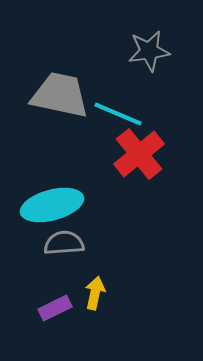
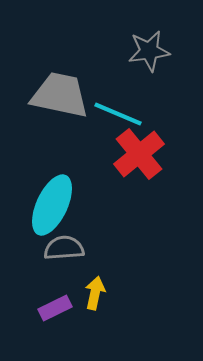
cyan ellipse: rotated 50 degrees counterclockwise
gray semicircle: moved 5 px down
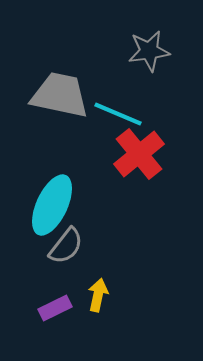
gray semicircle: moved 2 px right, 2 px up; rotated 132 degrees clockwise
yellow arrow: moved 3 px right, 2 px down
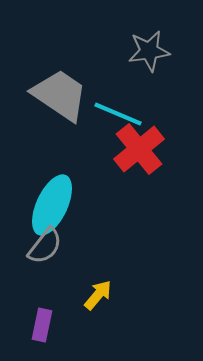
gray trapezoid: rotated 22 degrees clockwise
red cross: moved 5 px up
gray semicircle: moved 21 px left
yellow arrow: rotated 28 degrees clockwise
purple rectangle: moved 13 px left, 17 px down; rotated 52 degrees counterclockwise
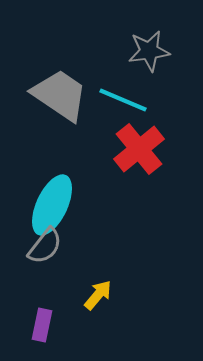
cyan line: moved 5 px right, 14 px up
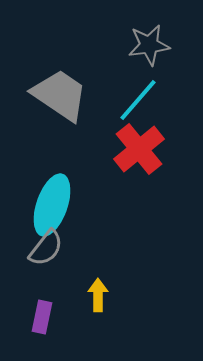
gray star: moved 6 px up
cyan line: moved 15 px right; rotated 72 degrees counterclockwise
cyan ellipse: rotated 6 degrees counterclockwise
gray semicircle: moved 1 px right, 2 px down
yellow arrow: rotated 40 degrees counterclockwise
purple rectangle: moved 8 px up
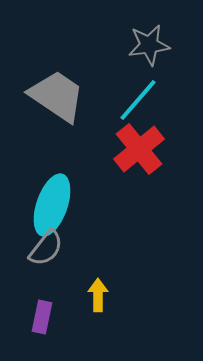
gray trapezoid: moved 3 px left, 1 px down
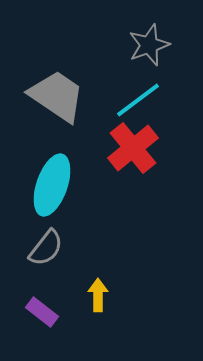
gray star: rotated 12 degrees counterclockwise
cyan line: rotated 12 degrees clockwise
red cross: moved 6 px left, 1 px up
cyan ellipse: moved 20 px up
purple rectangle: moved 5 px up; rotated 64 degrees counterclockwise
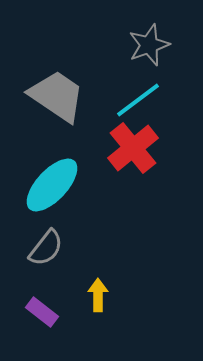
cyan ellipse: rotated 24 degrees clockwise
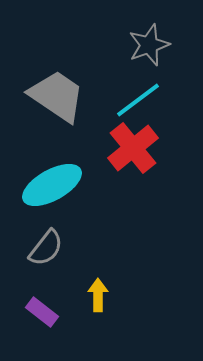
cyan ellipse: rotated 18 degrees clockwise
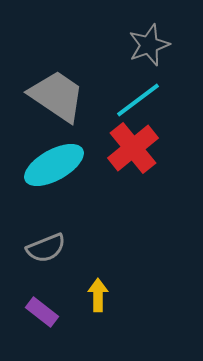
cyan ellipse: moved 2 px right, 20 px up
gray semicircle: rotated 30 degrees clockwise
